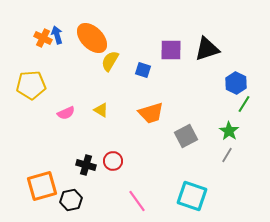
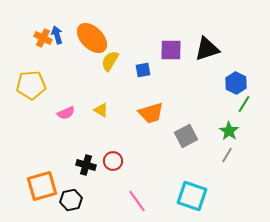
blue square: rotated 28 degrees counterclockwise
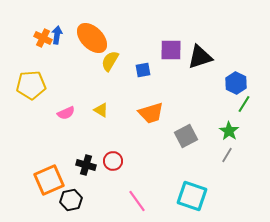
blue arrow: rotated 24 degrees clockwise
black triangle: moved 7 px left, 8 px down
orange square: moved 7 px right, 6 px up; rotated 8 degrees counterclockwise
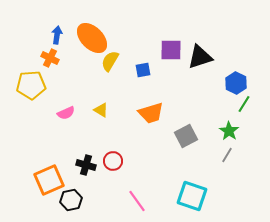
orange cross: moved 7 px right, 20 px down
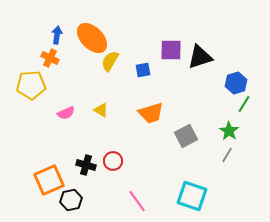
blue hexagon: rotated 15 degrees clockwise
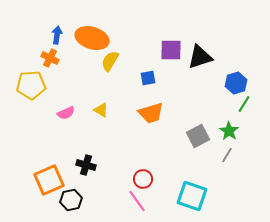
orange ellipse: rotated 28 degrees counterclockwise
blue square: moved 5 px right, 8 px down
gray square: moved 12 px right
red circle: moved 30 px right, 18 px down
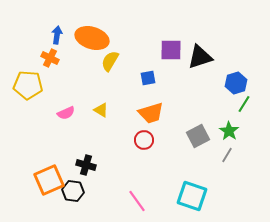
yellow pentagon: moved 3 px left; rotated 8 degrees clockwise
red circle: moved 1 px right, 39 px up
black hexagon: moved 2 px right, 9 px up; rotated 20 degrees clockwise
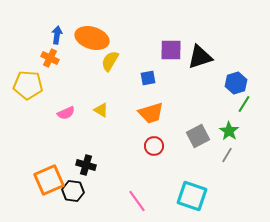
red circle: moved 10 px right, 6 px down
